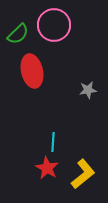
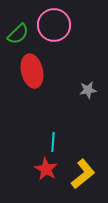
red star: moved 1 px left, 1 px down
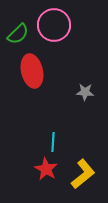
gray star: moved 3 px left, 2 px down; rotated 12 degrees clockwise
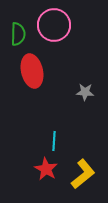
green semicircle: rotated 45 degrees counterclockwise
cyan line: moved 1 px right, 1 px up
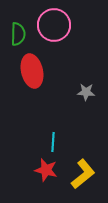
gray star: moved 1 px right
cyan line: moved 1 px left, 1 px down
red star: moved 1 px down; rotated 15 degrees counterclockwise
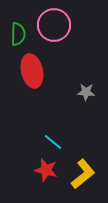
cyan line: rotated 54 degrees counterclockwise
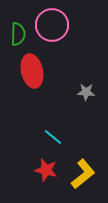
pink circle: moved 2 px left
cyan line: moved 5 px up
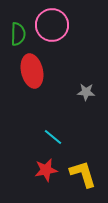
red star: rotated 25 degrees counterclockwise
yellow L-shape: rotated 68 degrees counterclockwise
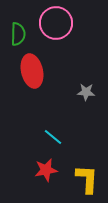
pink circle: moved 4 px right, 2 px up
yellow L-shape: moved 4 px right, 5 px down; rotated 20 degrees clockwise
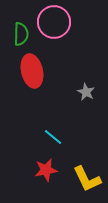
pink circle: moved 2 px left, 1 px up
green semicircle: moved 3 px right
gray star: rotated 24 degrees clockwise
yellow L-shape: rotated 152 degrees clockwise
